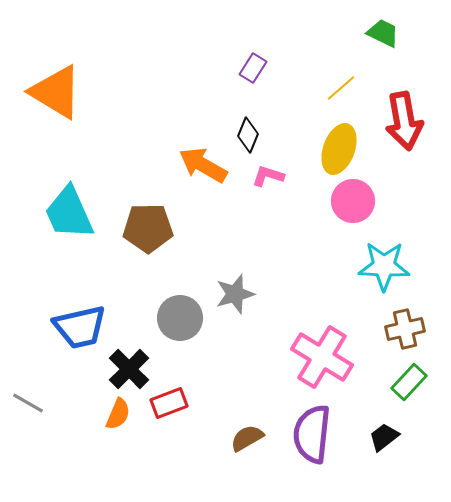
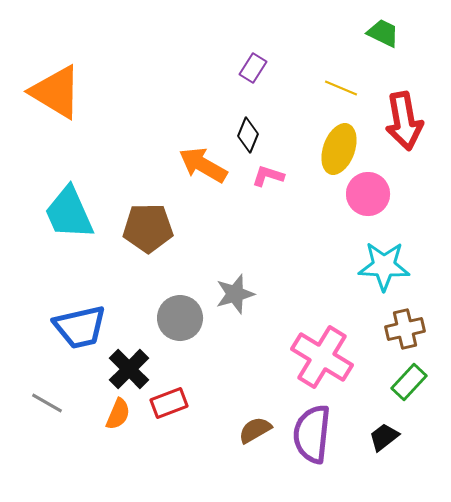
yellow line: rotated 64 degrees clockwise
pink circle: moved 15 px right, 7 px up
gray line: moved 19 px right
brown semicircle: moved 8 px right, 8 px up
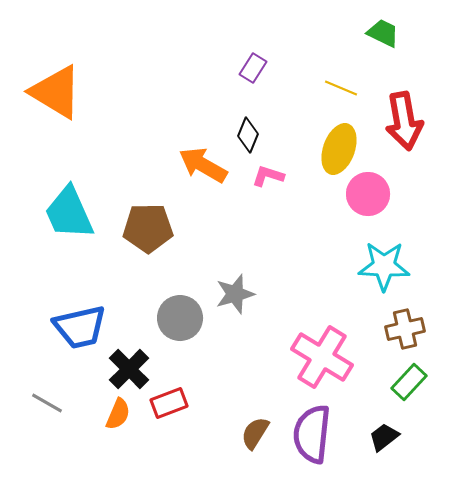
brown semicircle: moved 3 px down; rotated 28 degrees counterclockwise
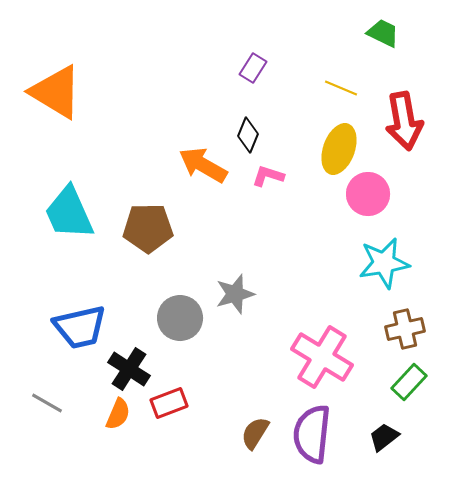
cyan star: moved 3 px up; rotated 12 degrees counterclockwise
black cross: rotated 12 degrees counterclockwise
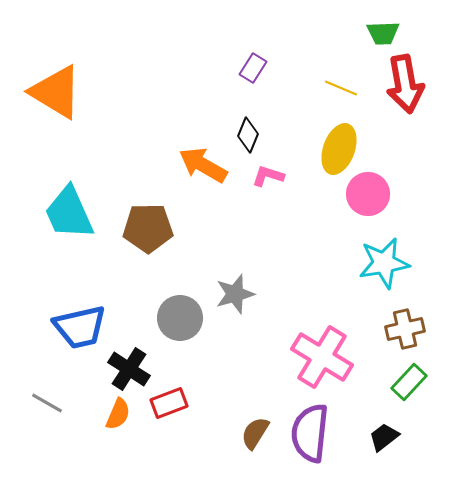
green trapezoid: rotated 152 degrees clockwise
red arrow: moved 1 px right, 37 px up
purple semicircle: moved 2 px left, 1 px up
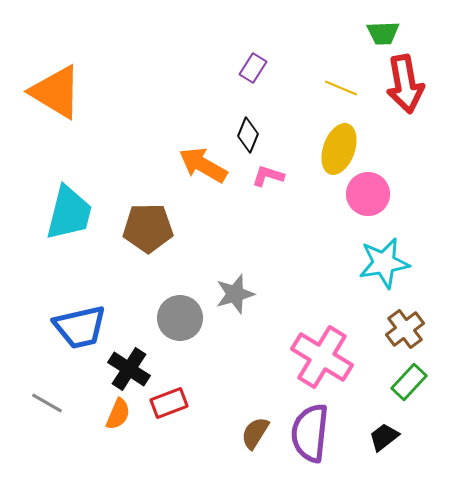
cyan trapezoid: rotated 142 degrees counterclockwise
brown cross: rotated 24 degrees counterclockwise
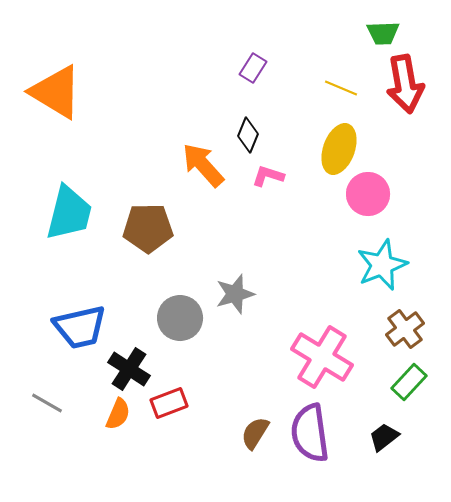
orange arrow: rotated 18 degrees clockwise
cyan star: moved 2 px left, 2 px down; rotated 12 degrees counterclockwise
purple semicircle: rotated 14 degrees counterclockwise
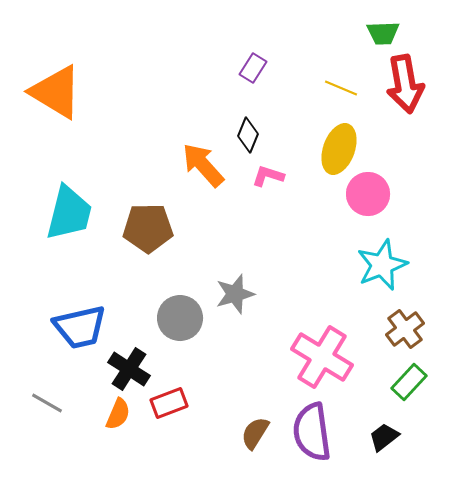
purple semicircle: moved 2 px right, 1 px up
